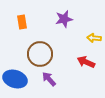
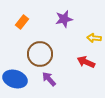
orange rectangle: rotated 48 degrees clockwise
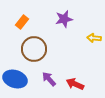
brown circle: moved 6 px left, 5 px up
red arrow: moved 11 px left, 22 px down
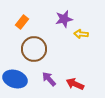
yellow arrow: moved 13 px left, 4 px up
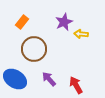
purple star: moved 3 px down; rotated 12 degrees counterclockwise
blue ellipse: rotated 15 degrees clockwise
red arrow: moved 1 px right, 1 px down; rotated 36 degrees clockwise
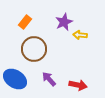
orange rectangle: moved 3 px right
yellow arrow: moved 1 px left, 1 px down
red arrow: moved 2 px right; rotated 132 degrees clockwise
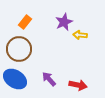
brown circle: moved 15 px left
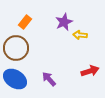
brown circle: moved 3 px left, 1 px up
red arrow: moved 12 px right, 14 px up; rotated 30 degrees counterclockwise
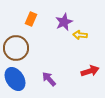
orange rectangle: moved 6 px right, 3 px up; rotated 16 degrees counterclockwise
blue ellipse: rotated 25 degrees clockwise
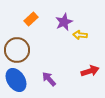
orange rectangle: rotated 24 degrees clockwise
brown circle: moved 1 px right, 2 px down
blue ellipse: moved 1 px right, 1 px down
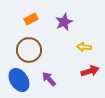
orange rectangle: rotated 16 degrees clockwise
yellow arrow: moved 4 px right, 12 px down
brown circle: moved 12 px right
blue ellipse: moved 3 px right
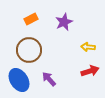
yellow arrow: moved 4 px right
